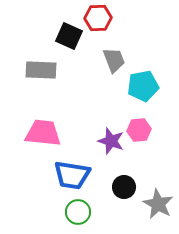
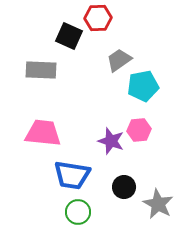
gray trapezoid: moved 5 px right; rotated 104 degrees counterclockwise
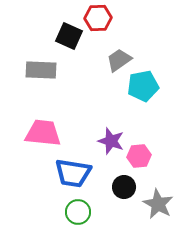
pink hexagon: moved 26 px down
blue trapezoid: moved 1 px right, 2 px up
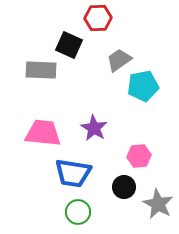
black square: moved 9 px down
purple star: moved 17 px left, 13 px up; rotated 12 degrees clockwise
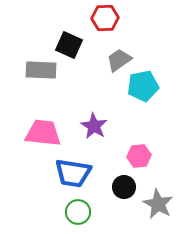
red hexagon: moved 7 px right
purple star: moved 2 px up
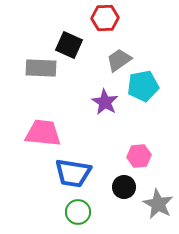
gray rectangle: moved 2 px up
purple star: moved 11 px right, 24 px up
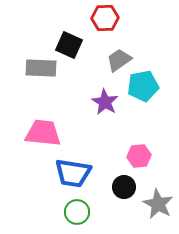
green circle: moved 1 px left
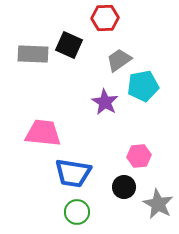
gray rectangle: moved 8 px left, 14 px up
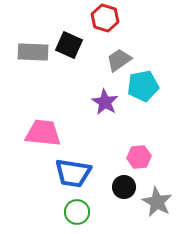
red hexagon: rotated 20 degrees clockwise
gray rectangle: moved 2 px up
pink hexagon: moved 1 px down
gray star: moved 1 px left, 2 px up
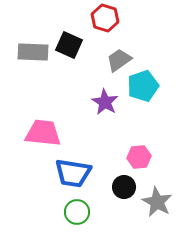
cyan pentagon: rotated 8 degrees counterclockwise
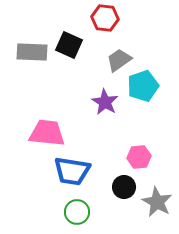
red hexagon: rotated 12 degrees counterclockwise
gray rectangle: moved 1 px left
pink trapezoid: moved 4 px right
blue trapezoid: moved 1 px left, 2 px up
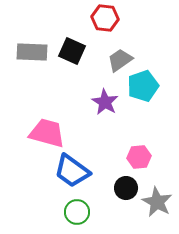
black square: moved 3 px right, 6 px down
gray trapezoid: moved 1 px right
pink trapezoid: rotated 9 degrees clockwise
blue trapezoid: rotated 27 degrees clockwise
black circle: moved 2 px right, 1 px down
